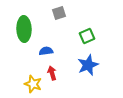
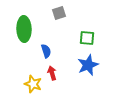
green square: moved 2 px down; rotated 28 degrees clockwise
blue semicircle: rotated 80 degrees clockwise
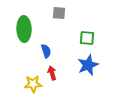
gray square: rotated 24 degrees clockwise
yellow star: rotated 24 degrees counterclockwise
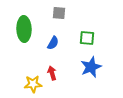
blue semicircle: moved 7 px right, 8 px up; rotated 48 degrees clockwise
blue star: moved 3 px right, 2 px down
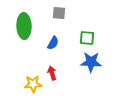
green ellipse: moved 3 px up
blue star: moved 5 px up; rotated 25 degrees clockwise
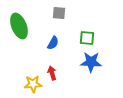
green ellipse: moved 5 px left; rotated 20 degrees counterclockwise
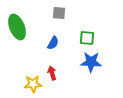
green ellipse: moved 2 px left, 1 px down
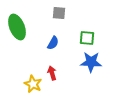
yellow star: rotated 30 degrees clockwise
